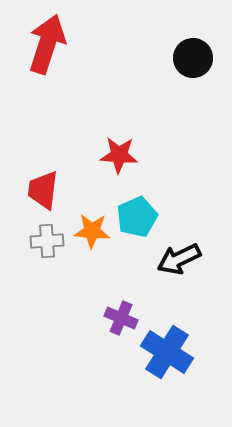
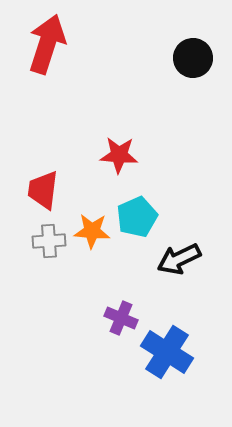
gray cross: moved 2 px right
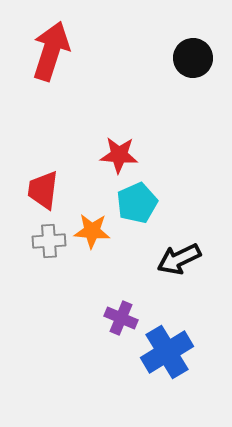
red arrow: moved 4 px right, 7 px down
cyan pentagon: moved 14 px up
blue cross: rotated 27 degrees clockwise
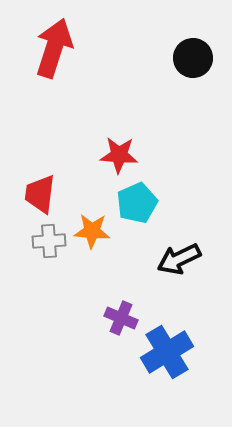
red arrow: moved 3 px right, 3 px up
red trapezoid: moved 3 px left, 4 px down
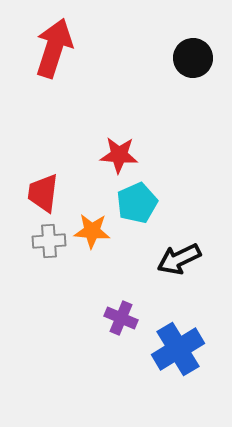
red trapezoid: moved 3 px right, 1 px up
blue cross: moved 11 px right, 3 px up
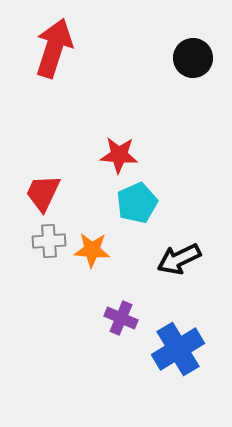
red trapezoid: rotated 18 degrees clockwise
orange star: moved 19 px down
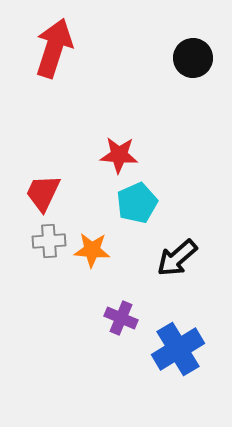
black arrow: moved 2 px left, 1 px up; rotated 15 degrees counterclockwise
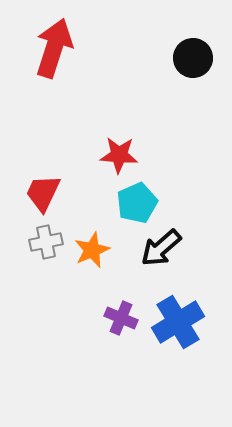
gray cross: moved 3 px left, 1 px down; rotated 8 degrees counterclockwise
orange star: rotated 27 degrees counterclockwise
black arrow: moved 16 px left, 10 px up
blue cross: moved 27 px up
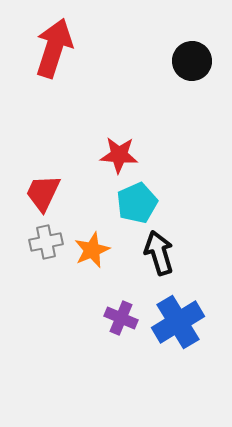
black circle: moved 1 px left, 3 px down
black arrow: moved 2 px left, 5 px down; rotated 114 degrees clockwise
